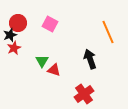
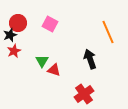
red star: moved 3 px down
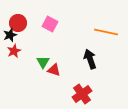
orange line: moved 2 px left; rotated 55 degrees counterclockwise
green triangle: moved 1 px right, 1 px down
red cross: moved 2 px left
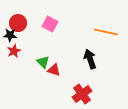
black star: rotated 24 degrees clockwise
green triangle: rotated 16 degrees counterclockwise
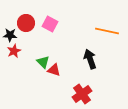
red circle: moved 8 px right
orange line: moved 1 px right, 1 px up
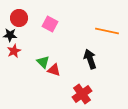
red circle: moved 7 px left, 5 px up
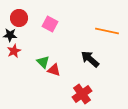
black arrow: rotated 30 degrees counterclockwise
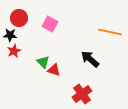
orange line: moved 3 px right, 1 px down
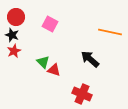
red circle: moved 3 px left, 1 px up
black star: moved 2 px right; rotated 16 degrees clockwise
red cross: rotated 30 degrees counterclockwise
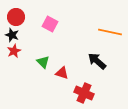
black arrow: moved 7 px right, 2 px down
red triangle: moved 8 px right, 3 px down
red cross: moved 2 px right, 1 px up
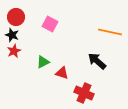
green triangle: rotated 48 degrees clockwise
